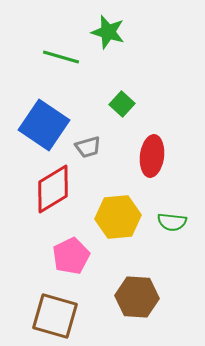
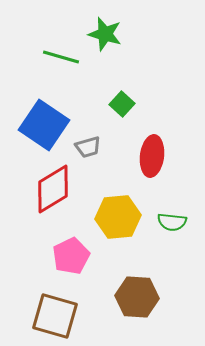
green star: moved 3 px left, 2 px down
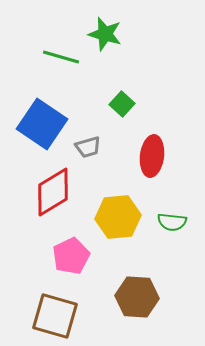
blue square: moved 2 px left, 1 px up
red diamond: moved 3 px down
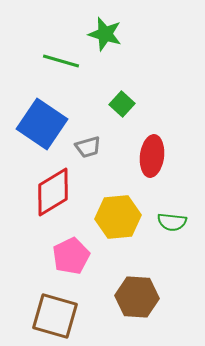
green line: moved 4 px down
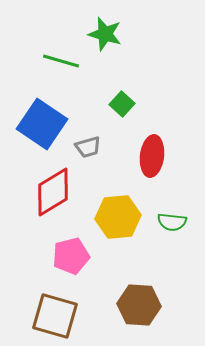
pink pentagon: rotated 12 degrees clockwise
brown hexagon: moved 2 px right, 8 px down
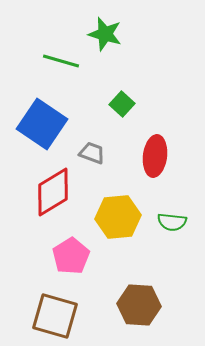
gray trapezoid: moved 4 px right, 6 px down; rotated 144 degrees counterclockwise
red ellipse: moved 3 px right
pink pentagon: rotated 18 degrees counterclockwise
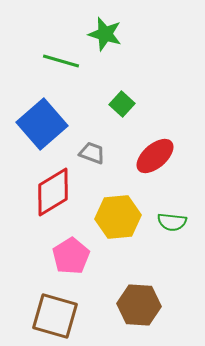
blue square: rotated 15 degrees clockwise
red ellipse: rotated 42 degrees clockwise
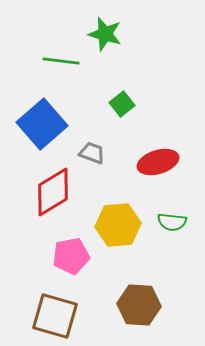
green line: rotated 9 degrees counterclockwise
green square: rotated 10 degrees clockwise
red ellipse: moved 3 px right, 6 px down; rotated 24 degrees clockwise
yellow hexagon: moved 8 px down
pink pentagon: rotated 21 degrees clockwise
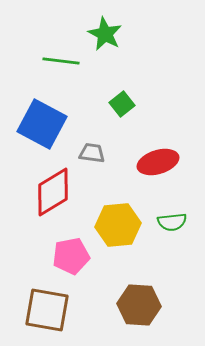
green star: rotated 12 degrees clockwise
blue square: rotated 21 degrees counterclockwise
gray trapezoid: rotated 12 degrees counterclockwise
green semicircle: rotated 12 degrees counterclockwise
brown square: moved 8 px left, 6 px up; rotated 6 degrees counterclockwise
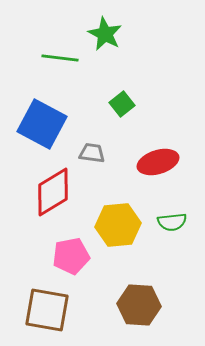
green line: moved 1 px left, 3 px up
